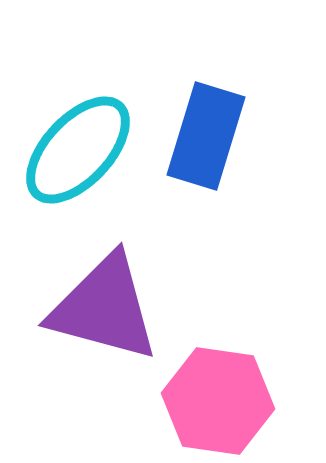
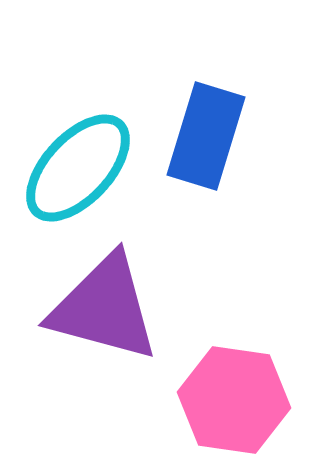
cyan ellipse: moved 18 px down
pink hexagon: moved 16 px right, 1 px up
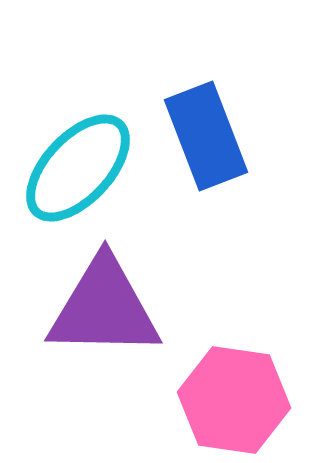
blue rectangle: rotated 38 degrees counterclockwise
purple triangle: rotated 14 degrees counterclockwise
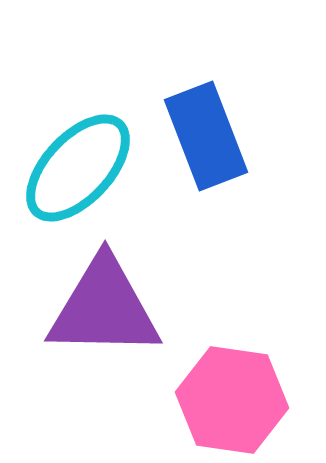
pink hexagon: moved 2 px left
